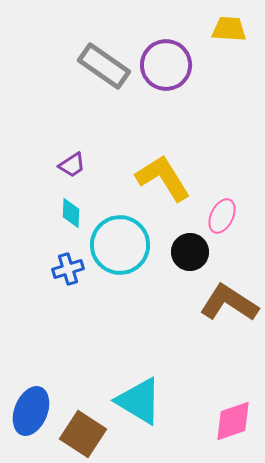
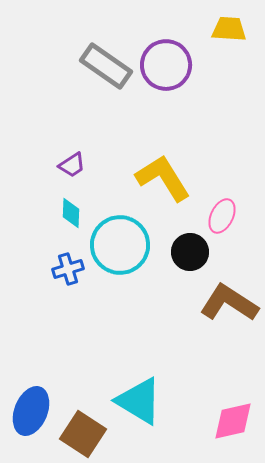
gray rectangle: moved 2 px right
pink diamond: rotated 6 degrees clockwise
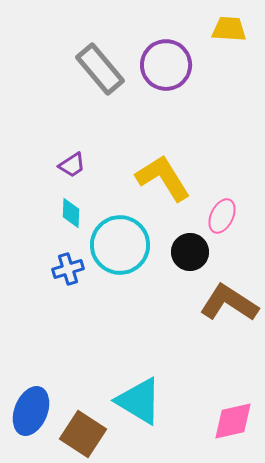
gray rectangle: moved 6 px left, 3 px down; rotated 15 degrees clockwise
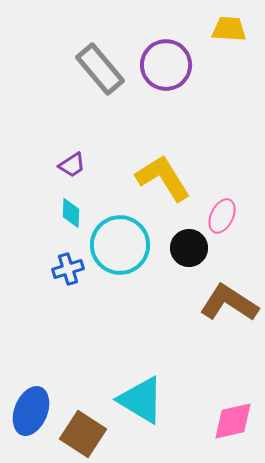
black circle: moved 1 px left, 4 px up
cyan triangle: moved 2 px right, 1 px up
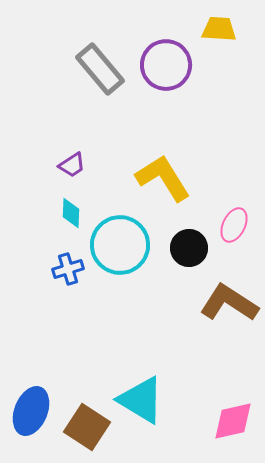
yellow trapezoid: moved 10 px left
pink ellipse: moved 12 px right, 9 px down
brown square: moved 4 px right, 7 px up
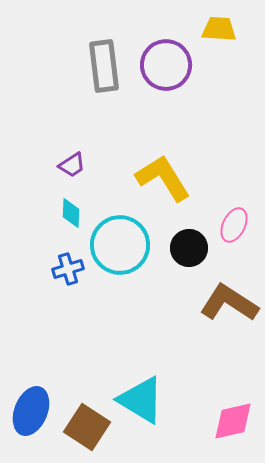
gray rectangle: moved 4 px right, 3 px up; rotated 33 degrees clockwise
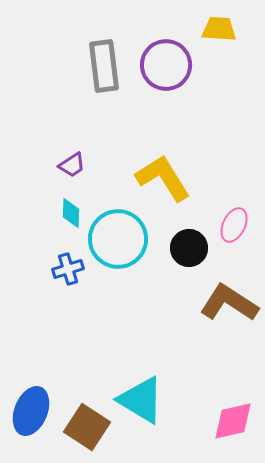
cyan circle: moved 2 px left, 6 px up
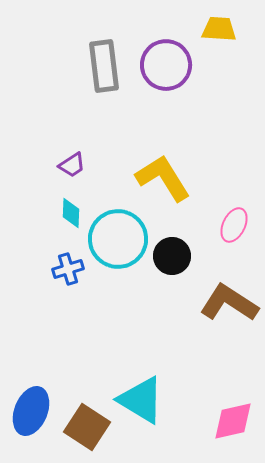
black circle: moved 17 px left, 8 px down
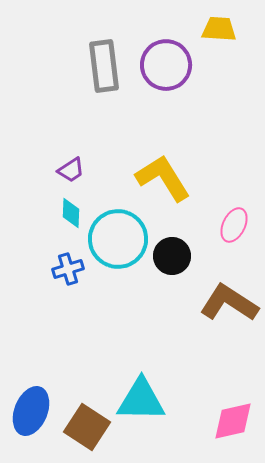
purple trapezoid: moved 1 px left, 5 px down
cyan triangle: rotated 30 degrees counterclockwise
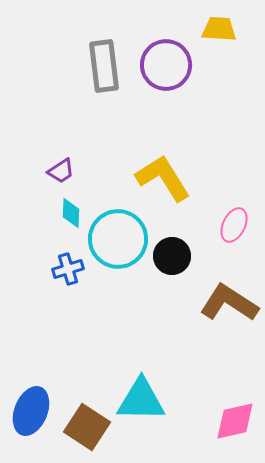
purple trapezoid: moved 10 px left, 1 px down
pink diamond: moved 2 px right
